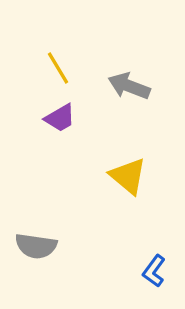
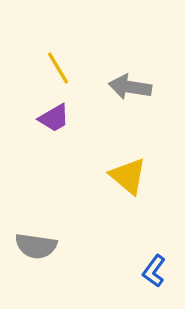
gray arrow: moved 1 px right, 1 px down; rotated 12 degrees counterclockwise
purple trapezoid: moved 6 px left
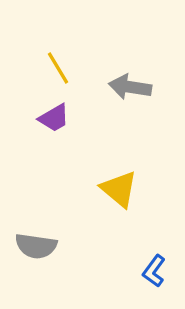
yellow triangle: moved 9 px left, 13 px down
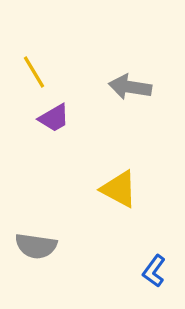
yellow line: moved 24 px left, 4 px down
yellow triangle: rotated 12 degrees counterclockwise
